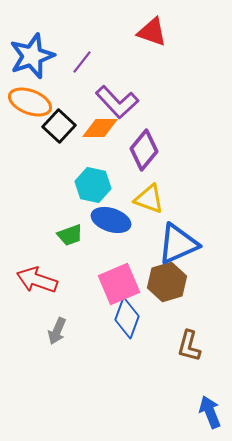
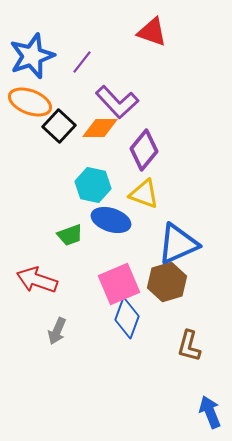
yellow triangle: moved 5 px left, 5 px up
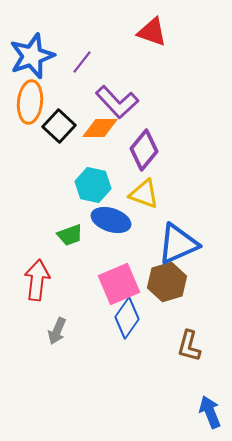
orange ellipse: rotated 75 degrees clockwise
red arrow: rotated 78 degrees clockwise
blue diamond: rotated 15 degrees clockwise
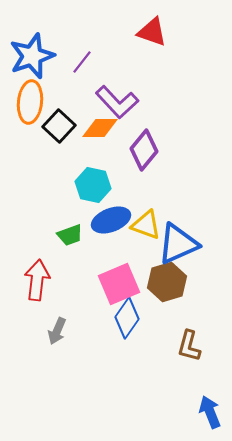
yellow triangle: moved 2 px right, 31 px down
blue ellipse: rotated 39 degrees counterclockwise
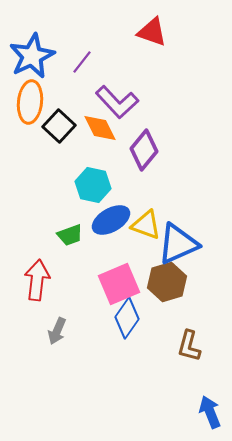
blue star: rotated 6 degrees counterclockwise
orange diamond: rotated 63 degrees clockwise
blue ellipse: rotated 9 degrees counterclockwise
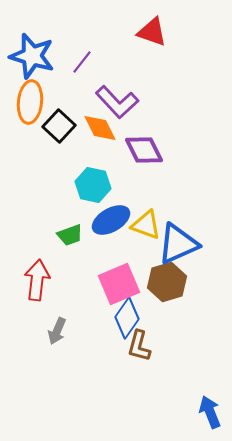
blue star: rotated 30 degrees counterclockwise
purple diamond: rotated 66 degrees counterclockwise
brown L-shape: moved 50 px left
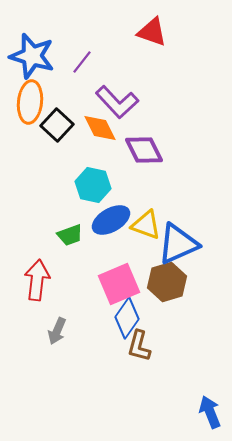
black square: moved 2 px left, 1 px up
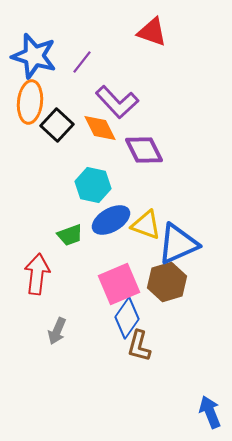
blue star: moved 2 px right
red arrow: moved 6 px up
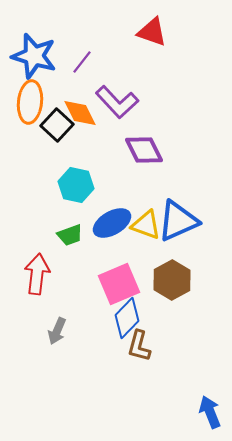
orange diamond: moved 20 px left, 15 px up
cyan hexagon: moved 17 px left
blue ellipse: moved 1 px right, 3 px down
blue triangle: moved 23 px up
brown hexagon: moved 5 px right, 2 px up; rotated 12 degrees counterclockwise
blue diamond: rotated 9 degrees clockwise
